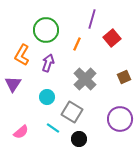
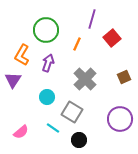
purple triangle: moved 4 px up
black circle: moved 1 px down
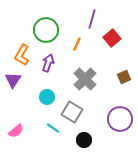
pink semicircle: moved 5 px left, 1 px up
black circle: moved 5 px right
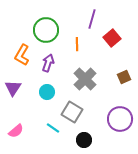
orange line: rotated 24 degrees counterclockwise
purple triangle: moved 8 px down
cyan circle: moved 5 px up
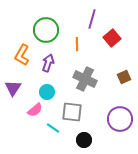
gray cross: rotated 20 degrees counterclockwise
gray square: rotated 25 degrees counterclockwise
pink semicircle: moved 19 px right, 21 px up
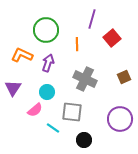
orange L-shape: rotated 85 degrees clockwise
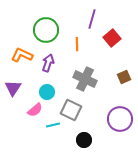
gray square: moved 1 px left, 2 px up; rotated 20 degrees clockwise
cyan line: moved 3 px up; rotated 48 degrees counterclockwise
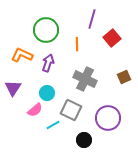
cyan circle: moved 1 px down
purple circle: moved 12 px left, 1 px up
cyan line: rotated 16 degrees counterclockwise
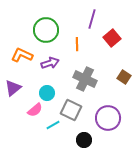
purple arrow: moved 2 px right; rotated 54 degrees clockwise
brown square: rotated 32 degrees counterclockwise
purple triangle: rotated 18 degrees clockwise
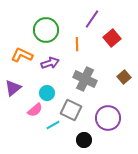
purple line: rotated 18 degrees clockwise
brown square: rotated 16 degrees clockwise
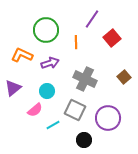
orange line: moved 1 px left, 2 px up
cyan circle: moved 2 px up
gray square: moved 4 px right
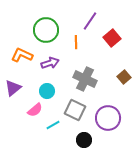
purple line: moved 2 px left, 2 px down
